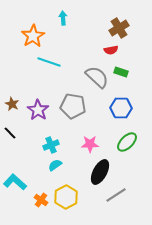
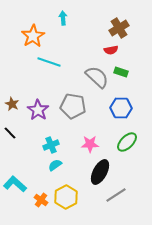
cyan L-shape: moved 2 px down
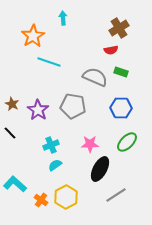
gray semicircle: moved 2 px left; rotated 20 degrees counterclockwise
black ellipse: moved 3 px up
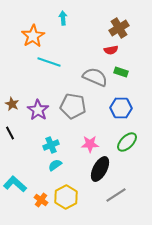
black line: rotated 16 degrees clockwise
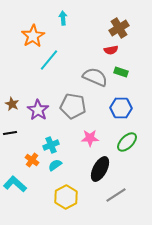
cyan line: moved 2 px up; rotated 70 degrees counterclockwise
black line: rotated 72 degrees counterclockwise
pink star: moved 6 px up
orange cross: moved 9 px left, 40 px up
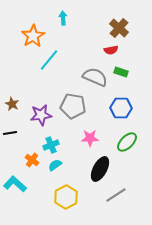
brown cross: rotated 18 degrees counterclockwise
purple star: moved 3 px right, 5 px down; rotated 30 degrees clockwise
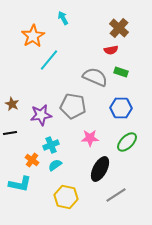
cyan arrow: rotated 24 degrees counterclockwise
cyan L-shape: moved 5 px right; rotated 150 degrees clockwise
yellow hexagon: rotated 20 degrees counterclockwise
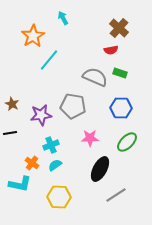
green rectangle: moved 1 px left, 1 px down
orange cross: moved 3 px down
yellow hexagon: moved 7 px left; rotated 10 degrees counterclockwise
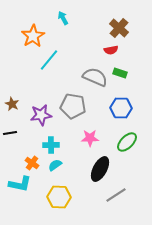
cyan cross: rotated 21 degrees clockwise
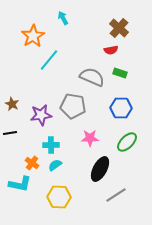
gray semicircle: moved 3 px left
